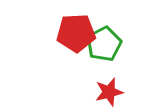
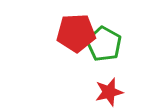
green pentagon: rotated 16 degrees counterclockwise
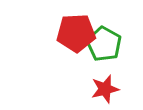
red star: moved 4 px left, 3 px up
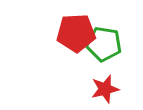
green pentagon: rotated 20 degrees counterclockwise
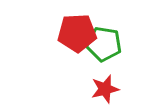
red pentagon: moved 1 px right
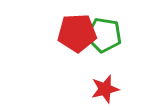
green pentagon: moved 9 px up
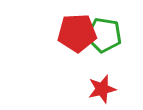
red star: moved 3 px left
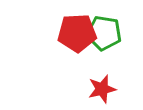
green pentagon: moved 2 px up
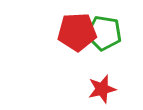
red pentagon: moved 1 px up
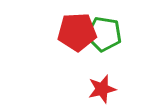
green pentagon: moved 1 px down
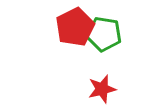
red pentagon: moved 2 px left, 5 px up; rotated 24 degrees counterclockwise
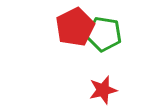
red star: moved 1 px right, 1 px down
